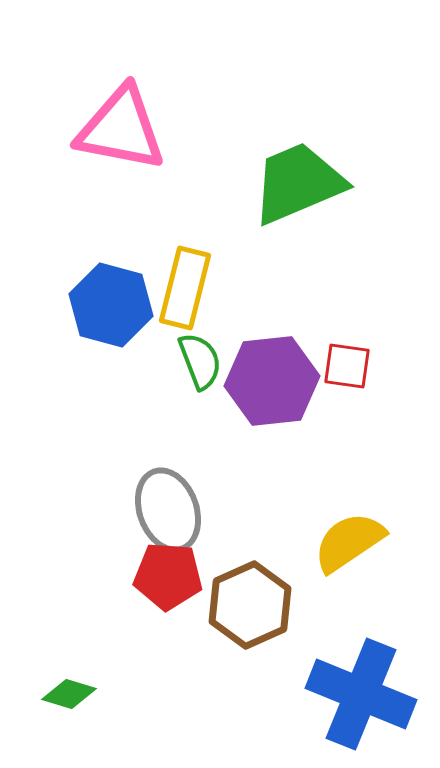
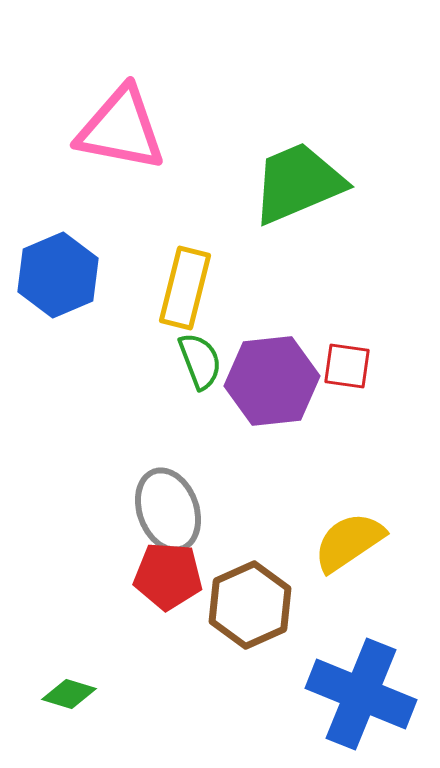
blue hexagon: moved 53 px left, 30 px up; rotated 22 degrees clockwise
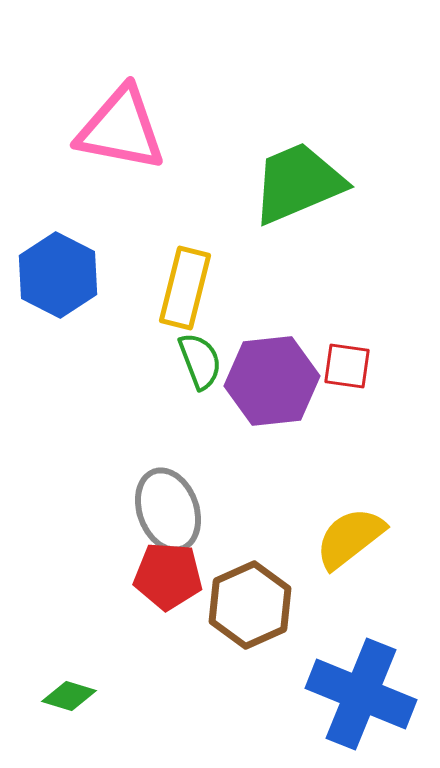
blue hexagon: rotated 10 degrees counterclockwise
yellow semicircle: moved 1 px right, 4 px up; rotated 4 degrees counterclockwise
green diamond: moved 2 px down
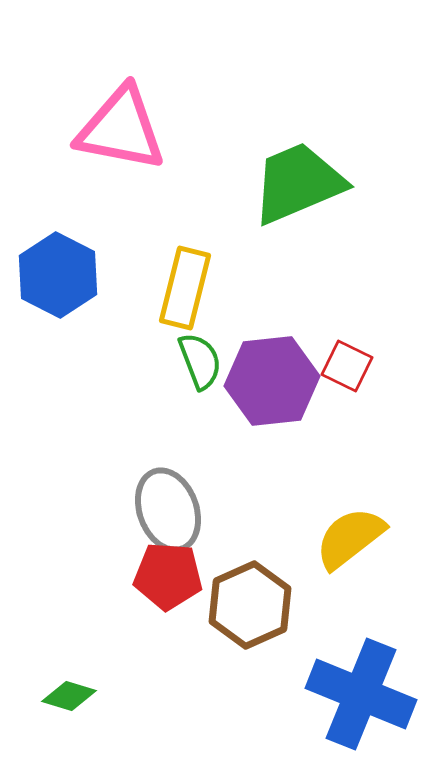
red square: rotated 18 degrees clockwise
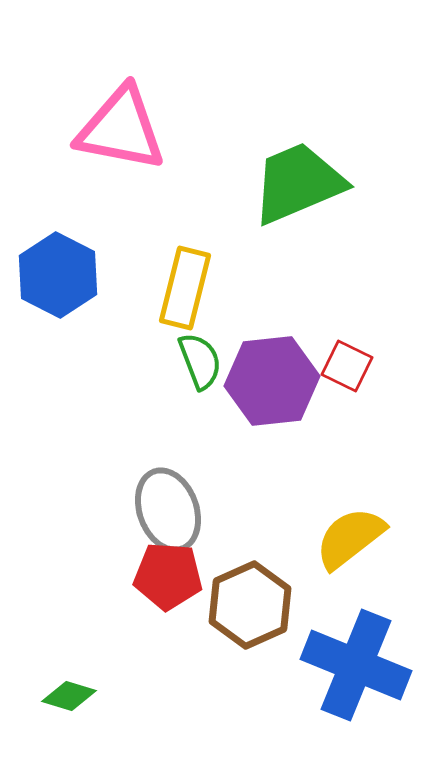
blue cross: moved 5 px left, 29 px up
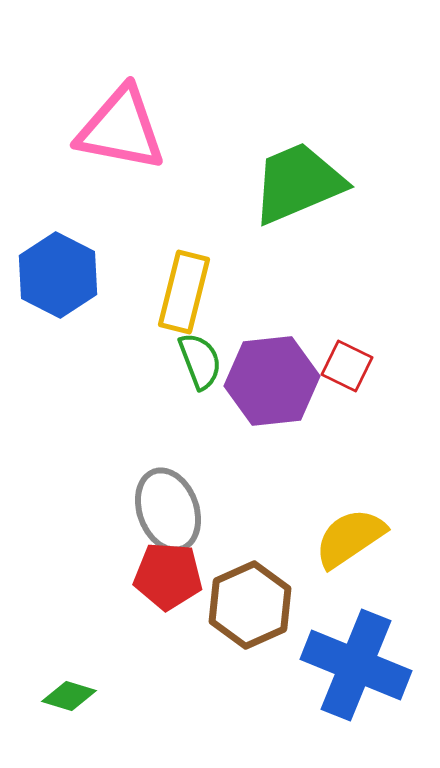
yellow rectangle: moved 1 px left, 4 px down
yellow semicircle: rotated 4 degrees clockwise
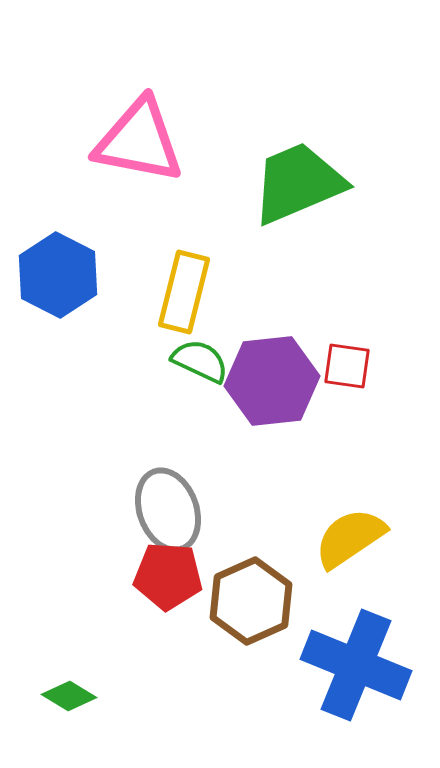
pink triangle: moved 18 px right, 12 px down
green semicircle: rotated 44 degrees counterclockwise
red square: rotated 18 degrees counterclockwise
brown hexagon: moved 1 px right, 4 px up
green diamond: rotated 14 degrees clockwise
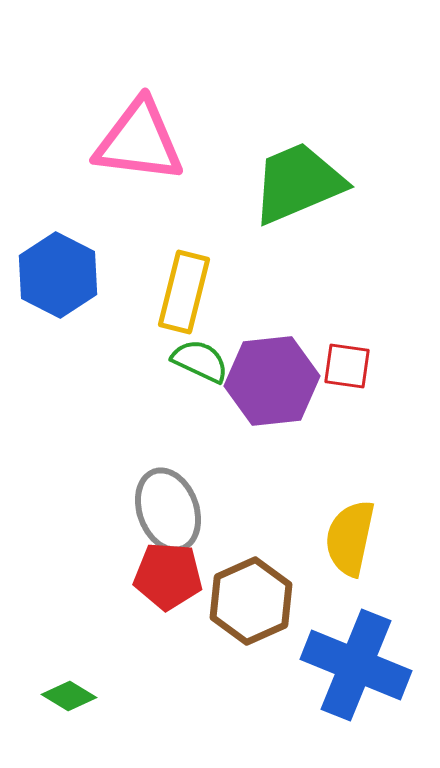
pink triangle: rotated 4 degrees counterclockwise
yellow semicircle: rotated 44 degrees counterclockwise
